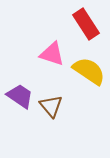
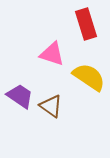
red rectangle: rotated 16 degrees clockwise
yellow semicircle: moved 6 px down
brown triangle: rotated 15 degrees counterclockwise
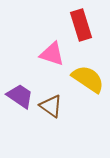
red rectangle: moved 5 px left, 1 px down
yellow semicircle: moved 1 px left, 2 px down
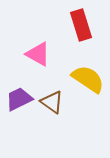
pink triangle: moved 14 px left; rotated 12 degrees clockwise
purple trapezoid: moved 1 px left, 3 px down; rotated 60 degrees counterclockwise
brown triangle: moved 1 px right, 4 px up
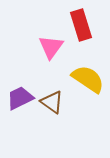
pink triangle: moved 13 px right, 7 px up; rotated 36 degrees clockwise
purple trapezoid: moved 1 px right, 1 px up
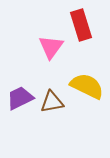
yellow semicircle: moved 1 px left, 7 px down; rotated 8 degrees counterclockwise
brown triangle: rotated 45 degrees counterclockwise
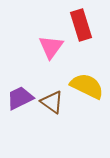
brown triangle: rotated 45 degrees clockwise
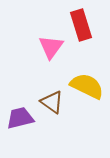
purple trapezoid: moved 20 px down; rotated 12 degrees clockwise
